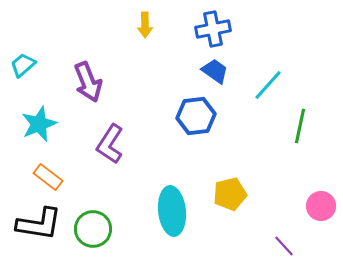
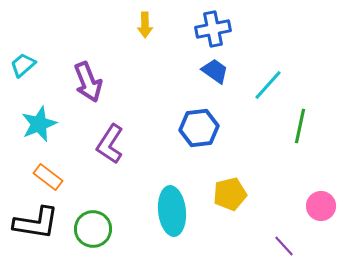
blue hexagon: moved 3 px right, 12 px down
black L-shape: moved 3 px left, 1 px up
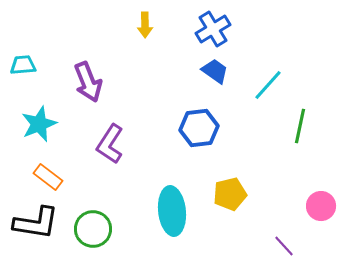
blue cross: rotated 20 degrees counterclockwise
cyan trapezoid: rotated 36 degrees clockwise
